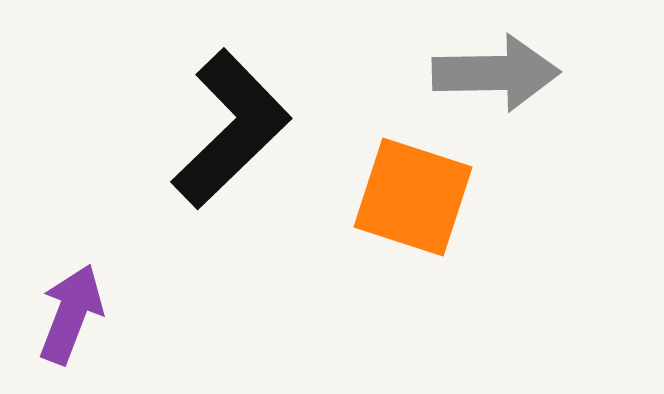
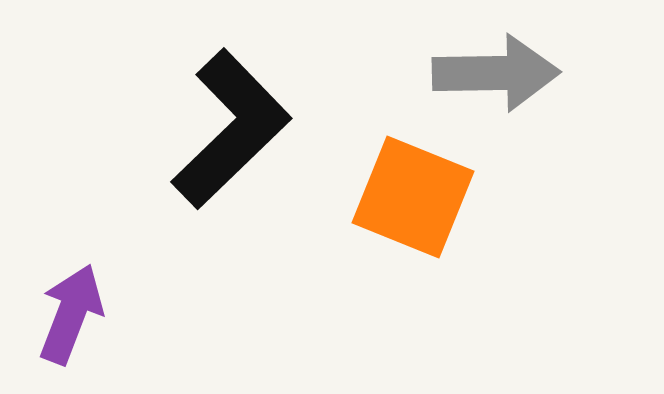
orange square: rotated 4 degrees clockwise
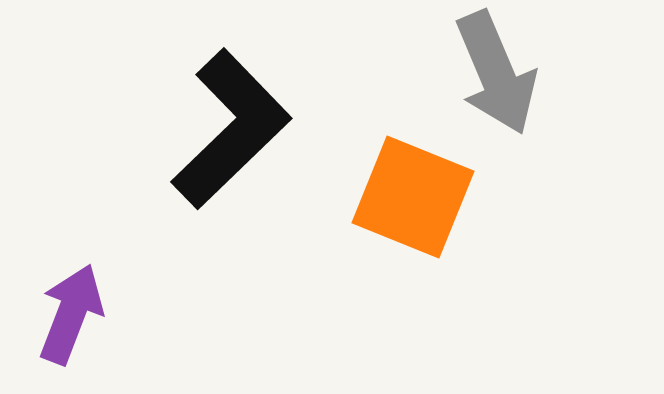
gray arrow: rotated 68 degrees clockwise
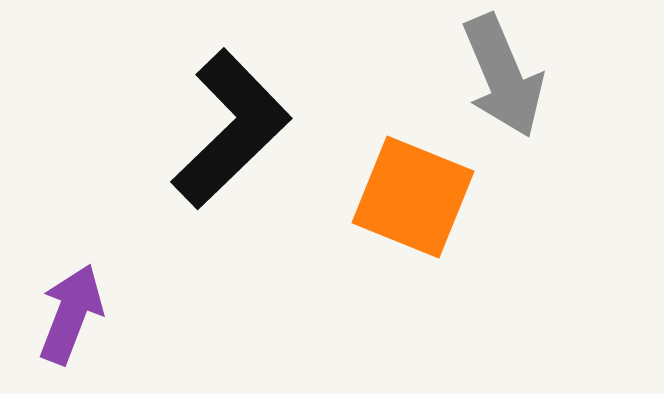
gray arrow: moved 7 px right, 3 px down
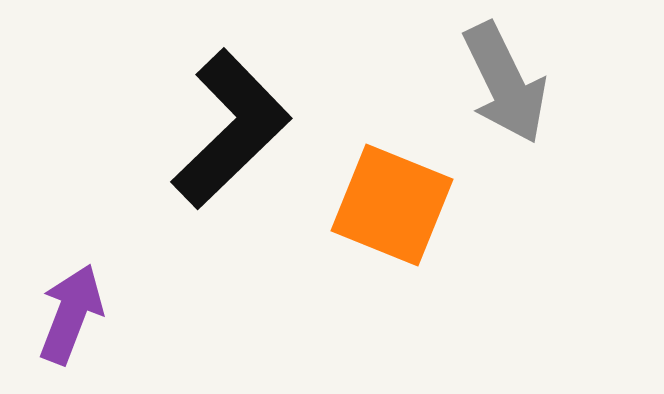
gray arrow: moved 2 px right, 7 px down; rotated 3 degrees counterclockwise
orange square: moved 21 px left, 8 px down
